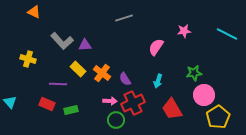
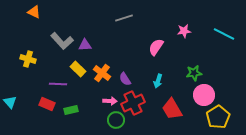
cyan line: moved 3 px left
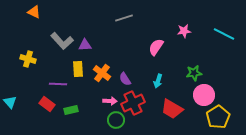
yellow rectangle: rotated 42 degrees clockwise
red rectangle: rotated 14 degrees clockwise
red trapezoid: rotated 30 degrees counterclockwise
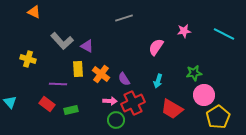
purple triangle: moved 2 px right, 1 px down; rotated 32 degrees clockwise
orange cross: moved 1 px left, 1 px down
purple semicircle: moved 1 px left
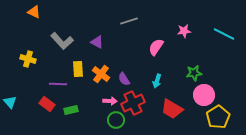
gray line: moved 5 px right, 3 px down
purple triangle: moved 10 px right, 4 px up
cyan arrow: moved 1 px left
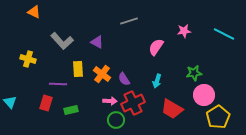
orange cross: moved 1 px right
red rectangle: moved 1 px left, 1 px up; rotated 70 degrees clockwise
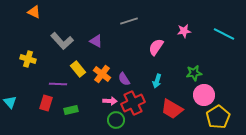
purple triangle: moved 1 px left, 1 px up
yellow rectangle: rotated 35 degrees counterclockwise
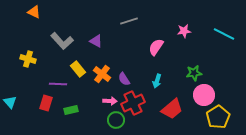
red trapezoid: rotated 70 degrees counterclockwise
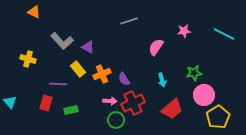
purple triangle: moved 8 px left, 6 px down
orange cross: rotated 30 degrees clockwise
cyan arrow: moved 5 px right, 1 px up; rotated 32 degrees counterclockwise
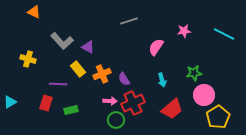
cyan triangle: rotated 40 degrees clockwise
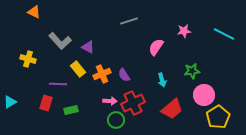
gray L-shape: moved 2 px left
green star: moved 2 px left, 2 px up
purple semicircle: moved 4 px up
